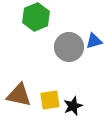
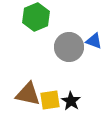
blue triangle: rotated 36 degrees clockwise
brown triangle: moved 9 px right, 1 px up
black star: moved 2 px left, 5 px up; rotated 18 degrees counterclockwise
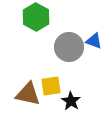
green hexagon: rotated 8 degrees counterclockwise
yellow square: moved 1 px right, 14 px up
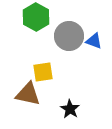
gray circle: moved 11 px up
yellow square: moved 8 px left, 14 px up
black star: moved 1 px left, 8 px down
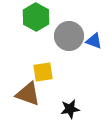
brown triangle: rotated 8 degrees clockwise
black star: rotated 30 degrees clockwise
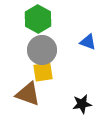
green hexagon: moved 2 px right, 2 px down
gray circle: moved 27 px left, 14 px down
blue triangle: moved 6 px left, 1 px down
black star: moved 12 px right, 5 px up
